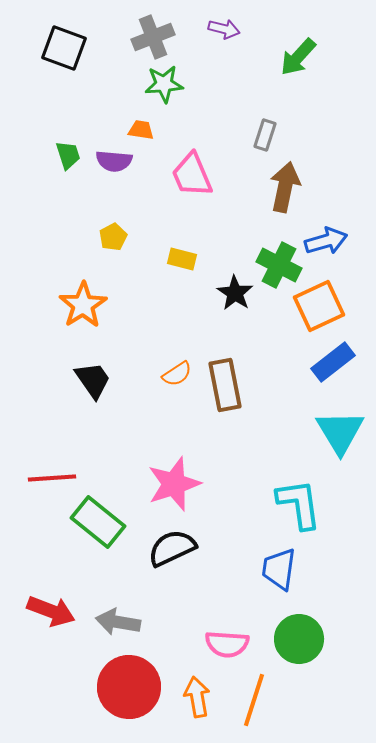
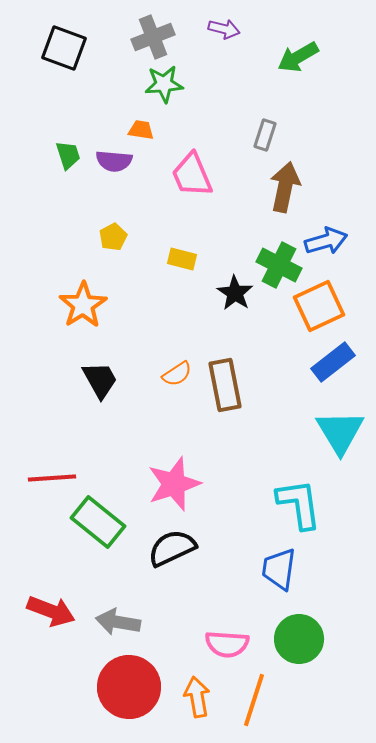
green arrow: rotated 18 degrees clockwise
black trapezoid: moved 7 px right; rotated 6 degrees clockwise
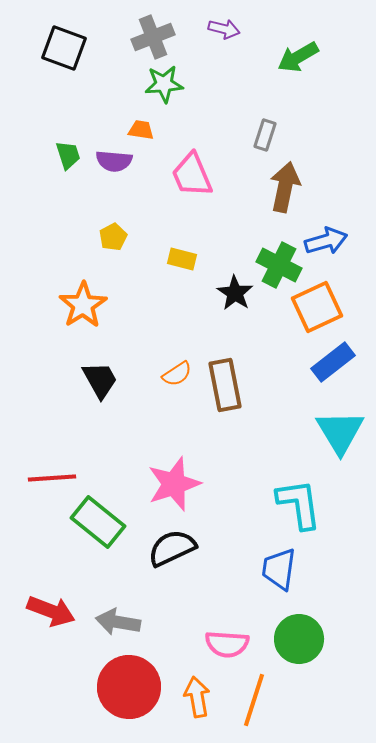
orange square: moved 2 px left, 1 px down
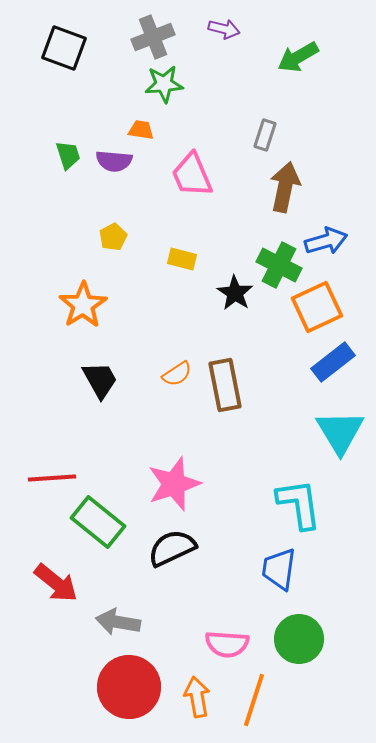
red arrow: moved 5 px right, 28 px up; rotated 18 degrees clockwise
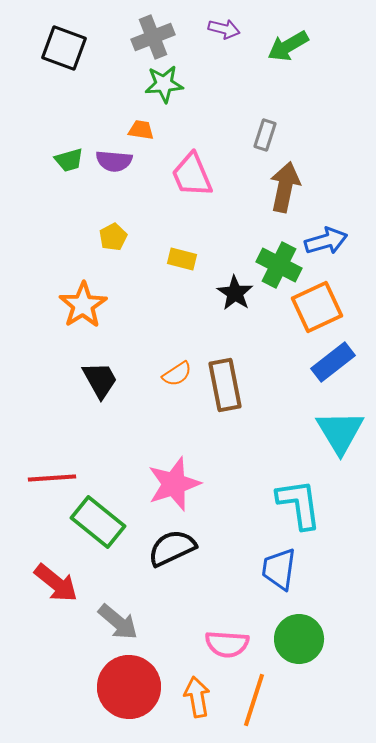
green arrow: moved 10 px left, 11 px up
green trapezoid: moved 1 px right, 5 px down; rotated 92 degrees clockwise
gray arrow: rotated 150 degrees counterclockwise
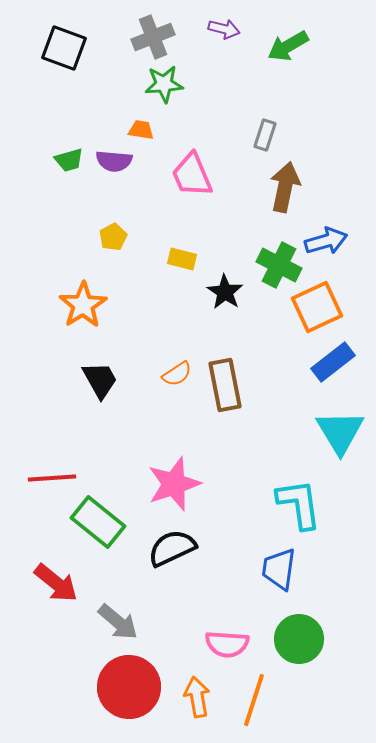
black star: moved 10 px left, 1 px up
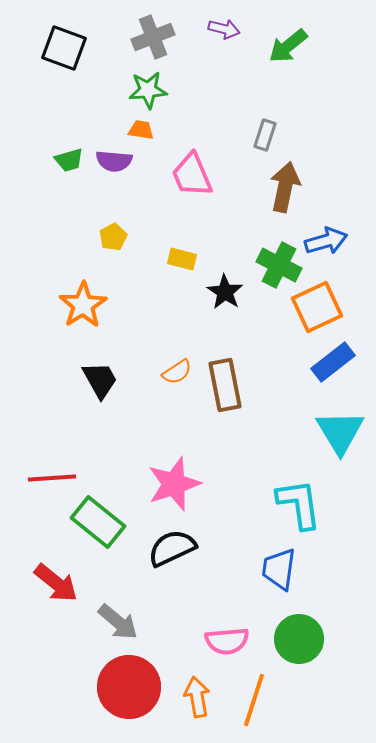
green arrow: rotated 9 degrees counterclockwise
green star: moved 16 px left, 6 px down
orange semicircle: moved 2 px up
pink semicircle: moved 3 px up; rotated 9 degrees counterclockwise
